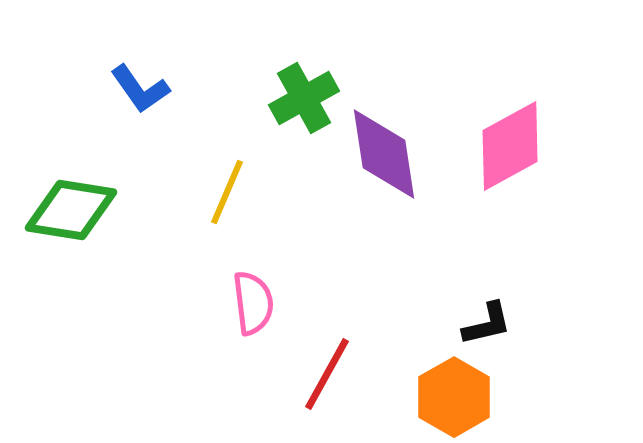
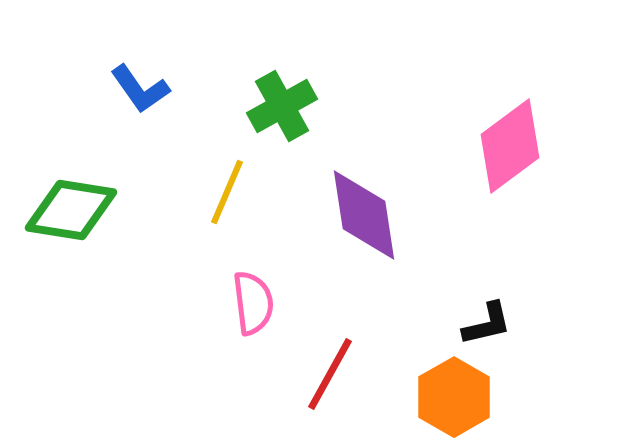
green cross: moved 22 px left, 8 px down
pink diamond: rotated 8 degrees counterclockwise
purple diamond: moved 20 px left, 61 px down
red line: moved 3 px right
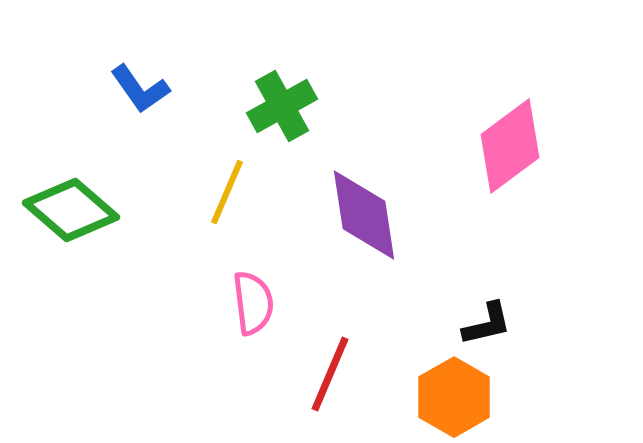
green diamond: rotated 32 degrees clockwise
red line: rotated 6 degrees counterclockwise
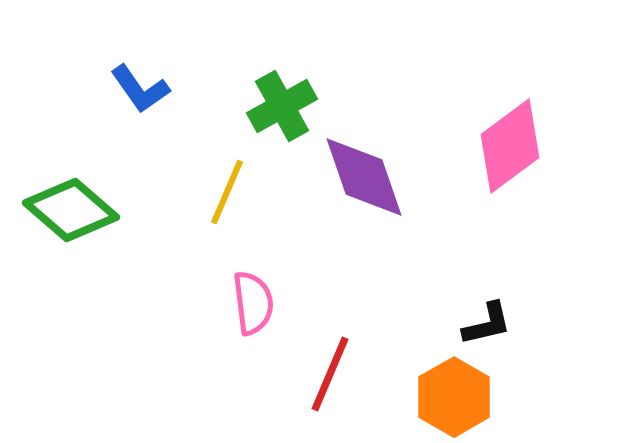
purple diamond: moved 38 px up; rotated 10 degrees counterclockwise
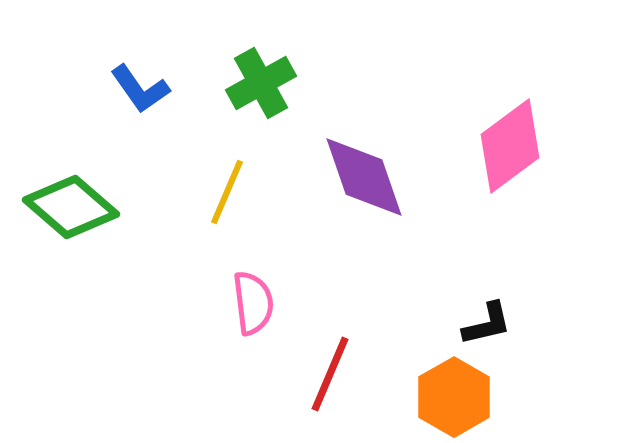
green cross: moved 21 px left, 23 px up
green diamond: moved 3 px up
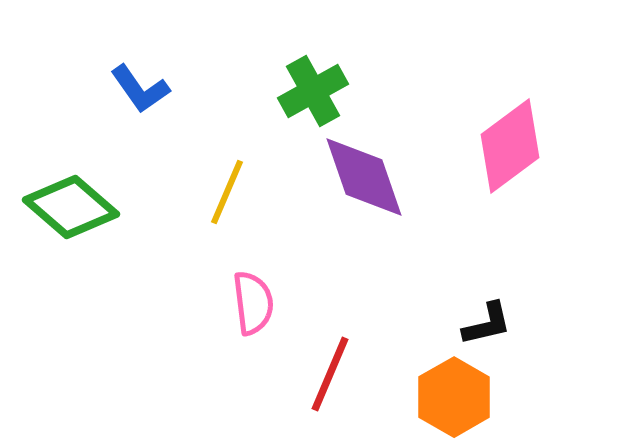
green cross: moved 52 px right, 8 px down
